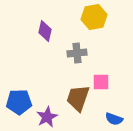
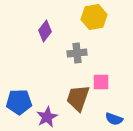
purple diamond: rotated 25 degrees clockwise
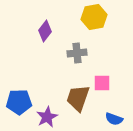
pink square: moved 1 px right, 1 px down
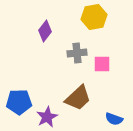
pink square: moved 19 px up
brown trapezoid: rotated 152 degrees counterclockwise
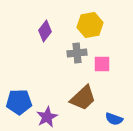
yellow hexagon: moved 4 px left, 8 px down
brown trapezoid: moved 5 px right
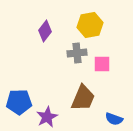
brown trapezoid: rotated 24 degrees counterclockwise
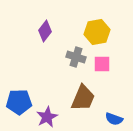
yellow hexagon: moved 7 px right, 7 px down
gray cross: moved 1 px left, 4 px down; rotated 24 degrees clockwise
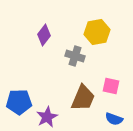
purple diamond: moved 1 px left, 4 px down
gray cross: moved 1 px left, 1 px up
pink square: moved 9 px right, 22 px down; rotated 12 degrees clockwise
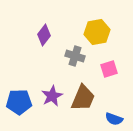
pink square: moved 2 px left, 17 px up; rotated 30 degrees counterclockwise
purple star: moved 5 px right, 21 px up
